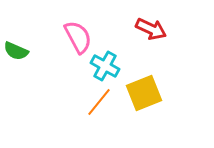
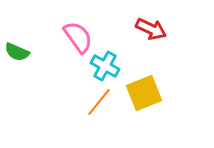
pink semicircle: rotated 8 degrees counterclockwise
green semicircle: moved 1 px right, 1 px down
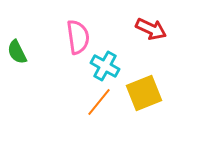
pink semicircle: rotated 28 degrees clockwise
green semicircle: rotated 40 degrees clockwise
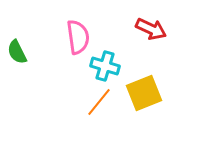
cyan cross: rotated 12 degrees counterclockwise
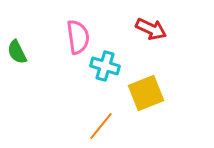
yellow square: moved 2 px right
orange line: moved 2 px right, 24 px down
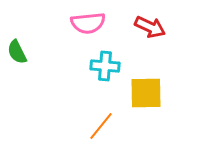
red arrow: moved 1 px left, 2 px up
pink semicircle: moved 10 px right, 14 px up; rotated 92 degrees clockwise
cyan cross: rotated 12 degrees counterclockwise
yellow square: rotated 21 degrees clockwise
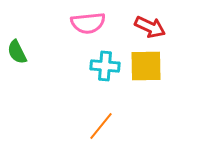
yellow square: moved 27 px up
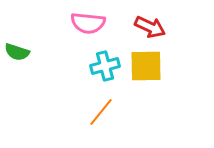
pink semicircle: rotated 12 degrees clockwise
green semicircle: rotated 45 degrees counterclockwise
cyan cross: rotated 20 degrees counterclockwise
orange line: moved 14 px up
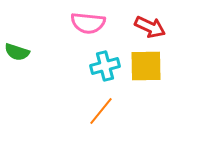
orange line: moved 1 px up
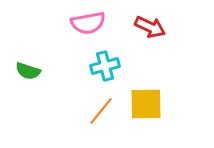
pink semicircle: rotated 16 degrees counterclockwise
green semicircle: moved 11 px right, 19 px down
yellow square: moved 38 px down
